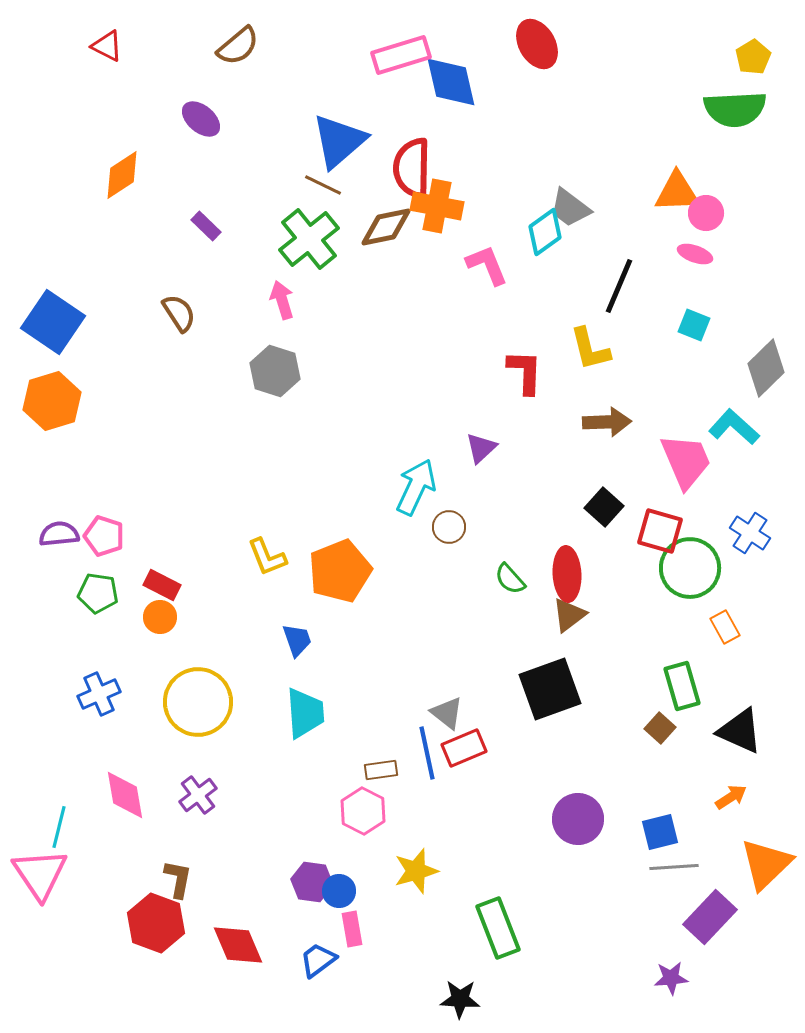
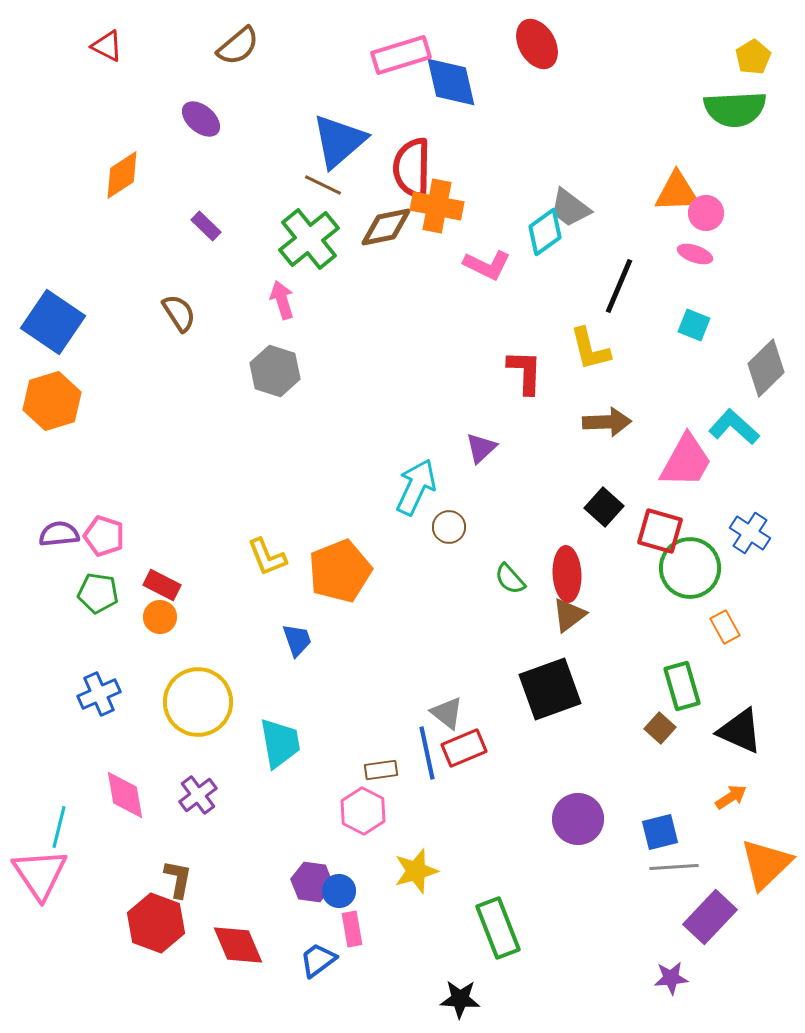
pink L-shape at (487, 265): rotated 138 degrees clockwise
pink trapezoid at (686, 461): rotated 52 degrees clockwise
cyan trapezoid at (305, 713): moved 25 px left, 30 px down; rotated 6 degrees counterclockwise
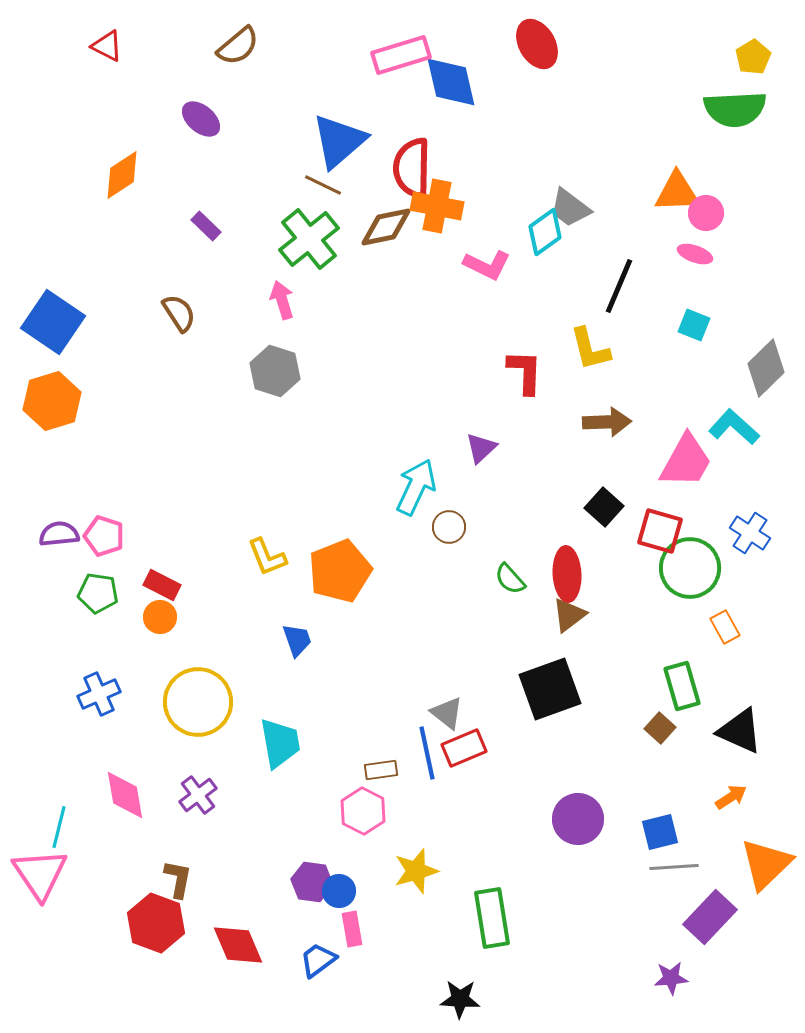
green rectangle at (498, 928): moved 6 px left, 10 px up; rotated 12 degrees clockwise
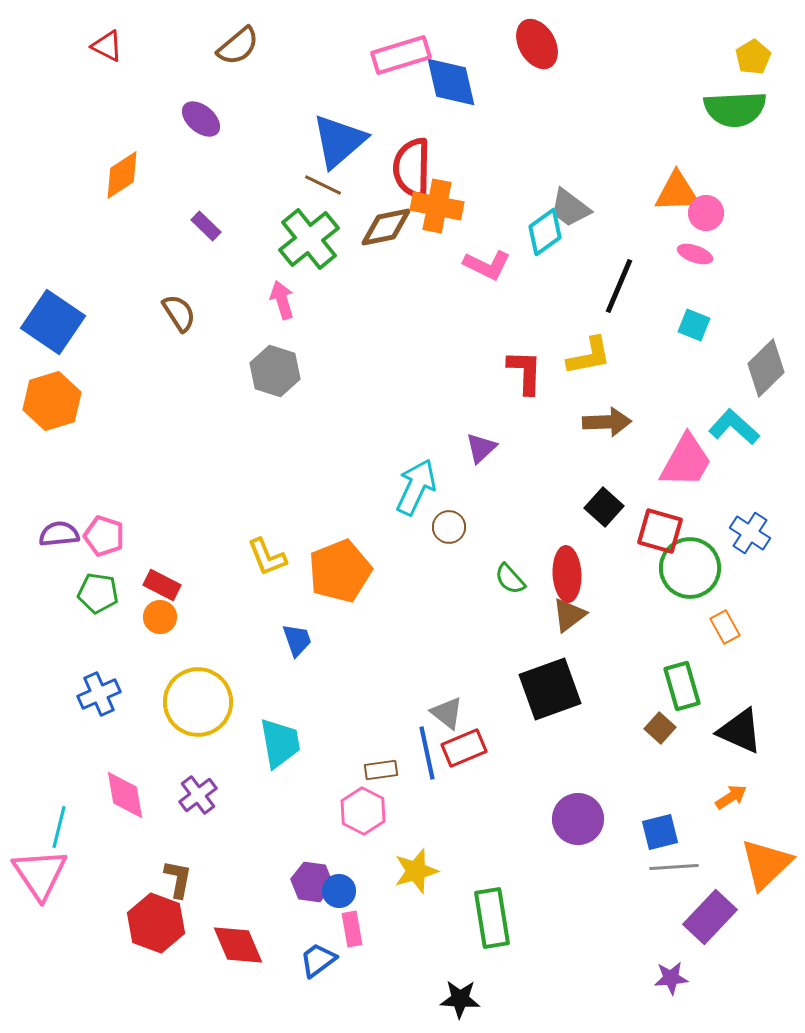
yellow L-shape at (590, 349): moved 1 px left, 7 px down; rotated 87 degrees counterclockwise
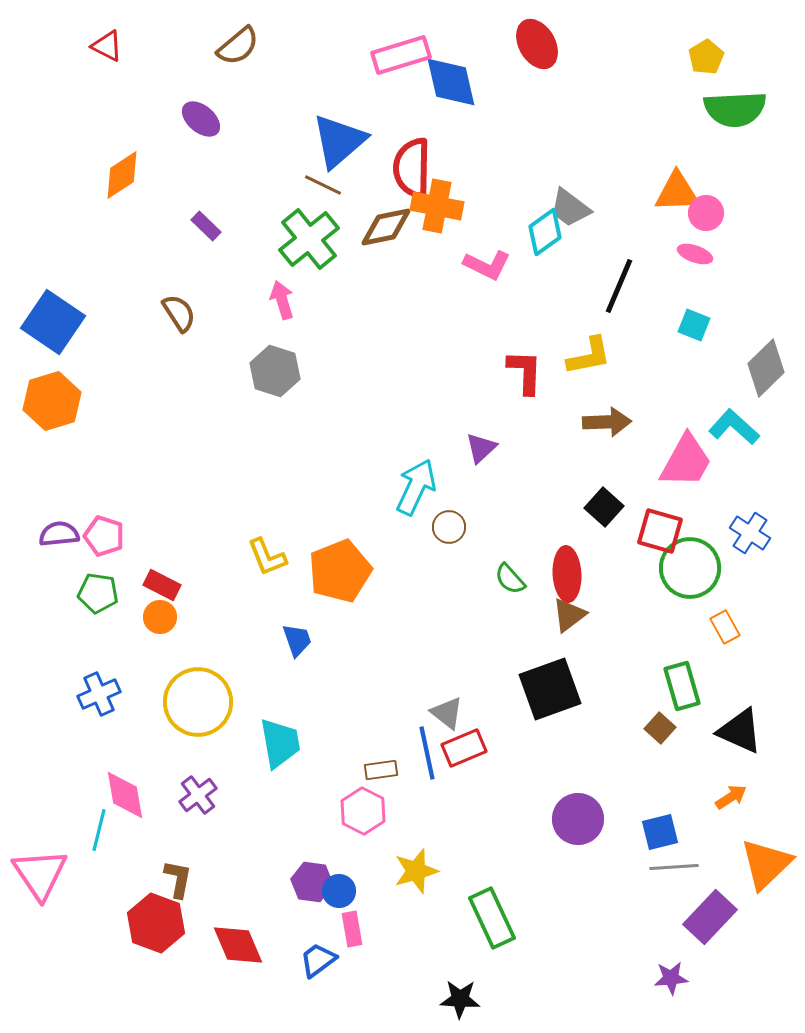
yellow pentagon at (753, 57): moved 47 px left
cyan line at (59, 827): moved 40 px right, 3 px down
green rectangle at (492, 918): rotated 16 degrees counterclockwise
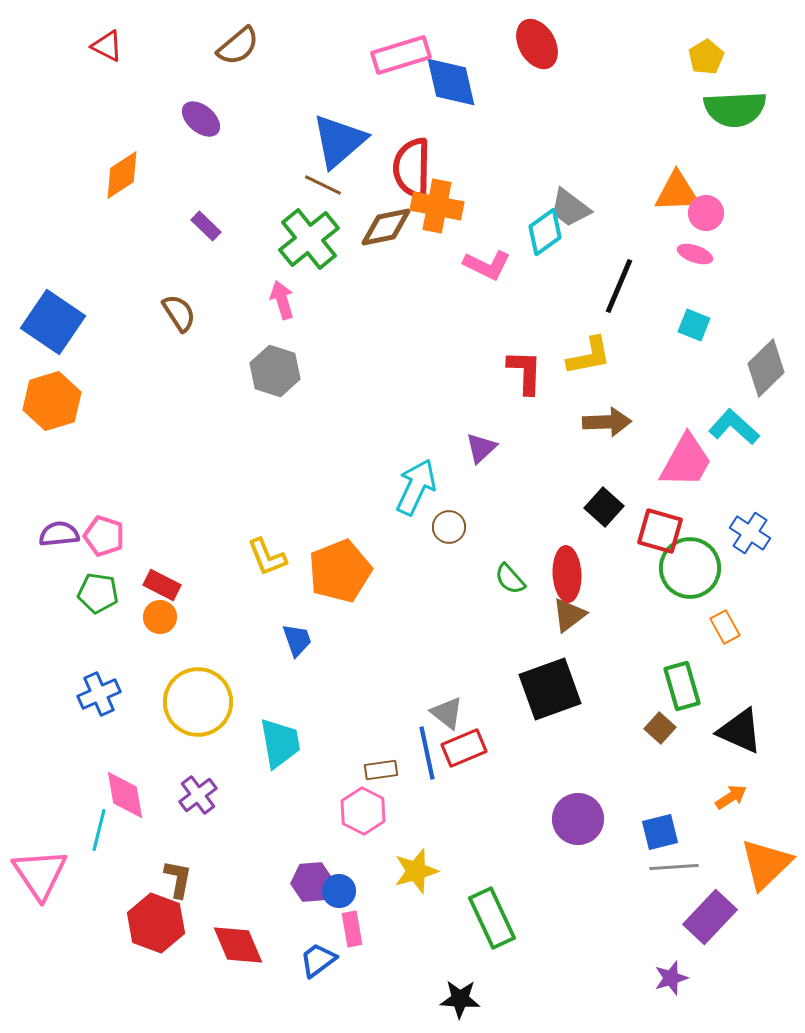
purple hexagon at (312, 882): rotated 12 degrees counterclockwise
purple star at (671, 978): rotated 12 degrees counterclockwise
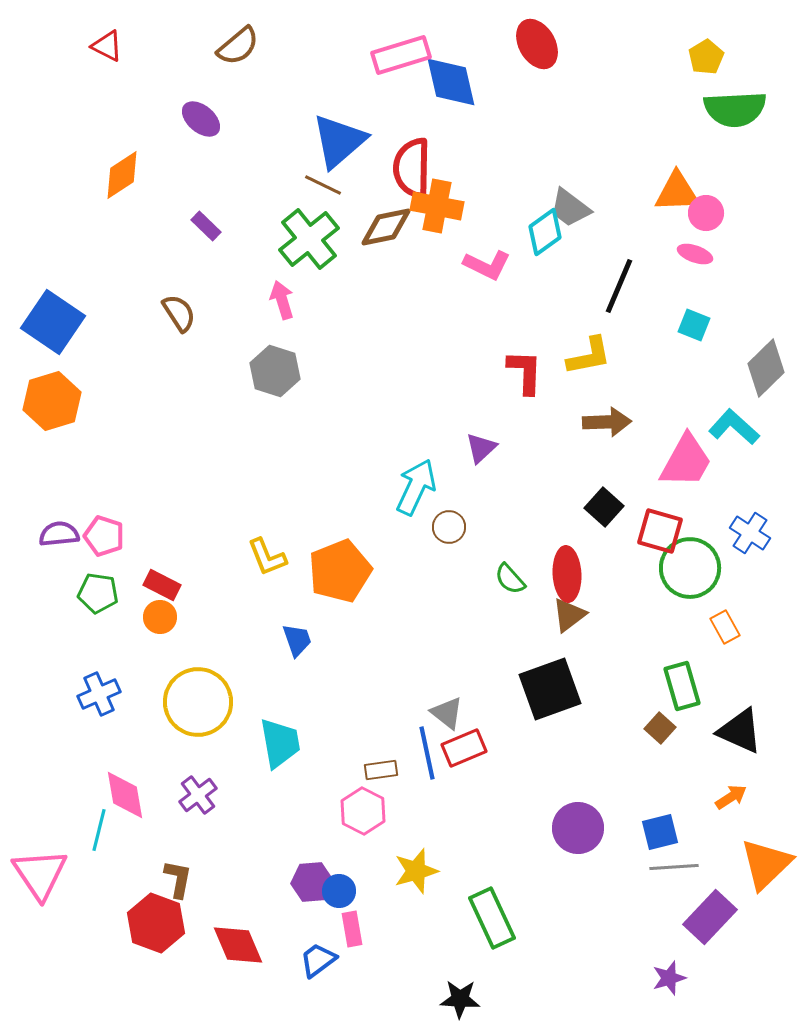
purple circle at (578, 819): moved 9 px down
purple star at (671, 978): moved 2 px left
